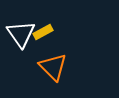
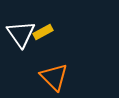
orange triangle: moved 1 px right, 10 px down
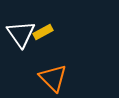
orange triangle: moved 1 px left, 1 px down
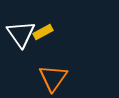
orange triangle: rotated 20 degrees clockwise
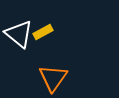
white triangle: moved 2 px left; rotated 16 degrees counterclockwise
